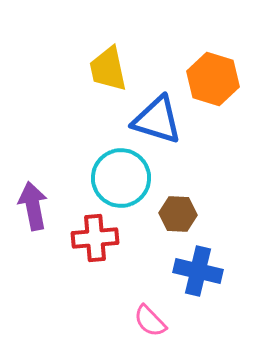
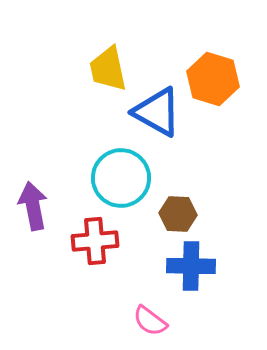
blue triangle: moved 8 px up; rotated 12 degrees clockwise
red cross: moved 3 px down
blue cross: moved 7 px left, 5 px up; rotated 12 degrees counterclockwise
pink semicircle: rotated 9 degrees counterclockwise
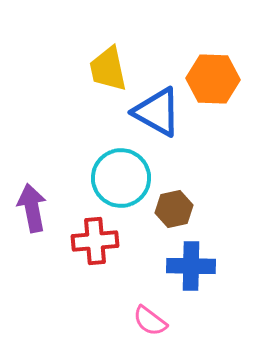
orange hexagon: rotated 15 degrees counterclockwise
purple arrow: moved 1 px left, 2 px down
brown hexagon: moved 4 px left, 5 px up; rotated 15 degrees counterclockwise
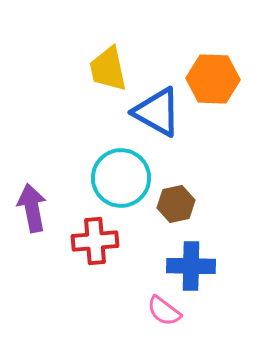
brown hexagon: moved 2 px right, 5 px up
pink semicircle: moved 14 px right, 10 px up
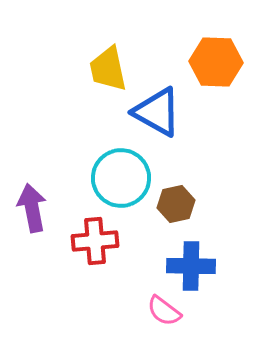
orange hexagon: moved 3 px right, 17 px up
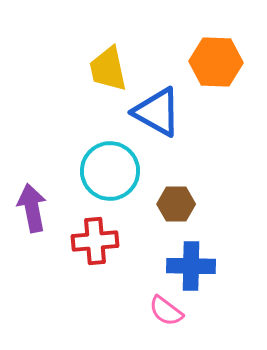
cyan circle: moved 11 px left, 7 px up
brown hexagon: rotated 12 degrees clockwise
pink semicircle: moved 2 px right
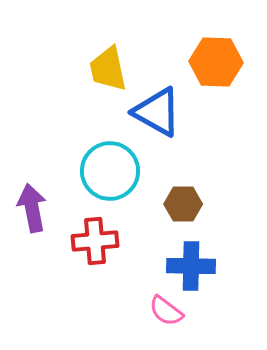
brown hexagon: moved 7 px right
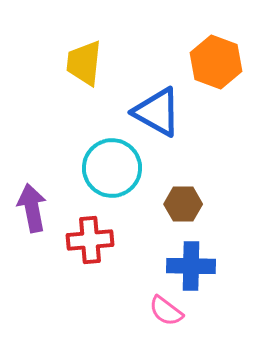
orange hexagon: rotated 18 degrees clockwise
yellow trapezoid: moved 24 px left, 6 px up; rotated 18 degrees clockwise
cyan circle: moved 2 px right, 3 px up
red cross: moved 5 px left, 1 px up
